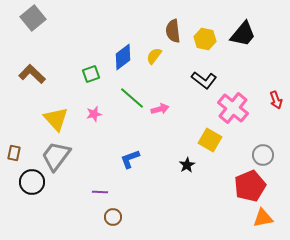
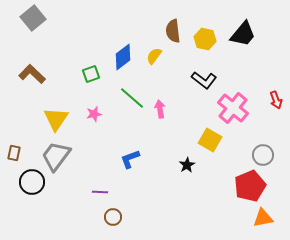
pink arrow: rotated 84 degrees counterclockwise
yellow triangle: rotated 16 degrees clockwise
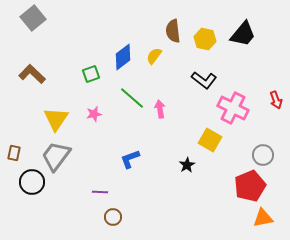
pink cross: rotated 12 degrees counterclockwise
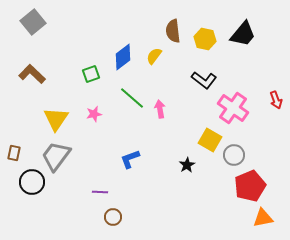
gray square: moved 4 px down
pink cross: rotated 8 degrees clockwise
gray circle: moved 29 px left
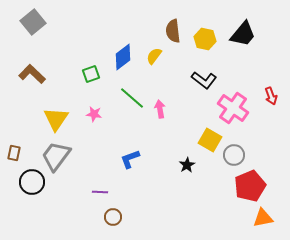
red arrow: moved 5 px left, 4 px up
pink star: rotated 21 degrees clockwise
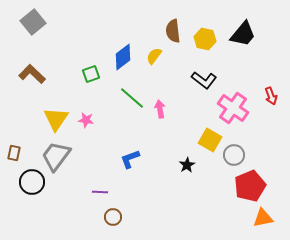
pink star: moved 8 px left, 6 px down
